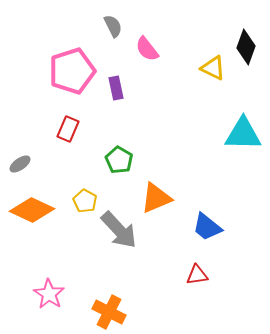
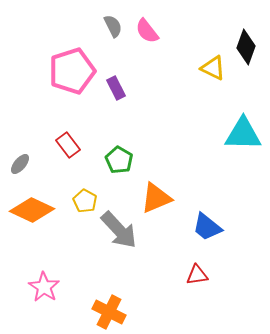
pink semicircle: moved 18 px up
purple rectangle: rotated 15 degrees counterclockwise
red rectangle: moved 16 px down; rotated 60 degrees counterclockwise
gray ellipse: rotated 15 degrees counterclockwise
pink star: moved 5 px left, 7 px up
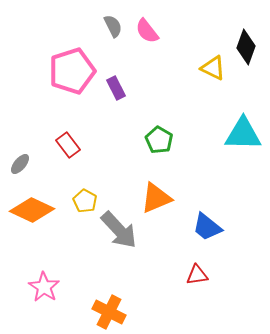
green pentagon: moved 40 px right, 20 px up
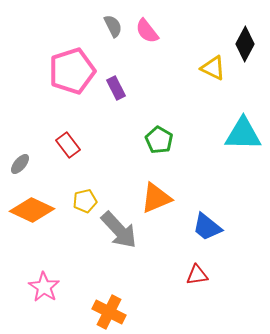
black diamond: moved 1 px left, 3 px up; rotated 8 degrees clockwise
yellow pentagon: rotated 30 degrees clockwise
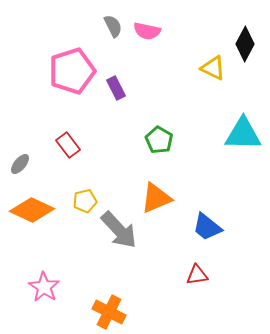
pink semicircle: rotated 40 degrees counterclockwise
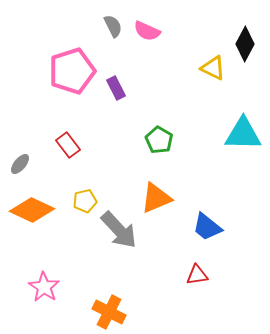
pink semicircle: rotated 12 degrees clockwise
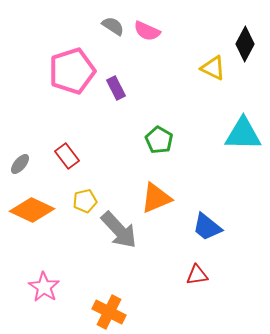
gray semicircle: rotated 30 degrees counterclockwise
red rectangle: moved 1 px left, 11 px down
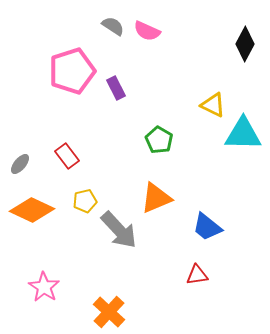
yellow triangle: moved 37 px down
orange cross: rotated 16 degrees clockwise
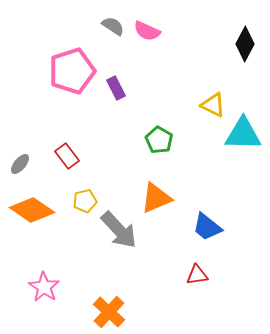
orange diamond: rotated 9 degrees clockwise
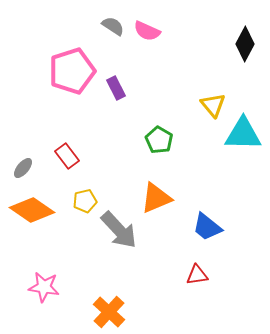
yellow triangle: rotated 24 degrees clockwise
gray ellipse: moved 3 px right, 4 px down
pink star: rotated 24 degrees counterclockwise
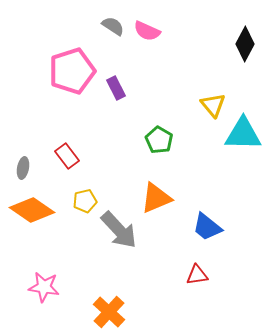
gray ellipse: rotated 30 degrees counterclockwise
